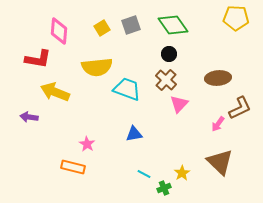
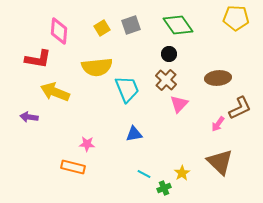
green diamond: moved 5 px right
cyan trapezoid: rotated 48 degrees clockwise
pink star: rotated 28 degrees counterclockwise
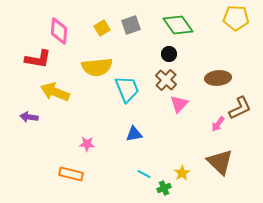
orange rectangle: moved 2 px left, 7 px down
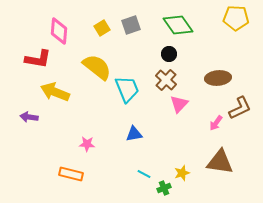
yellow semicircle: rotated 136 degrees counterclockwise
pink arrow: moved 2 px left, 1 px up
brown triangle: rotated 36 degrees counterclockwise
yellow star: rotated 14 degrees clockwise
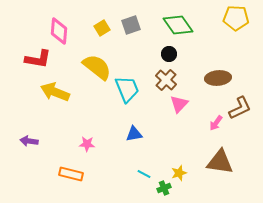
purple arrow: moved 24 px down
yellow star: moved 3 px left
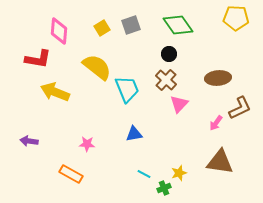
orange rectangle: rotated 15 degrees clockwise
